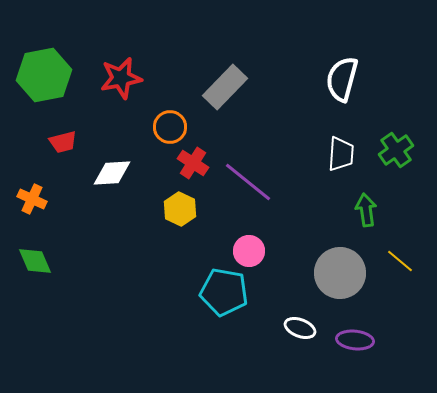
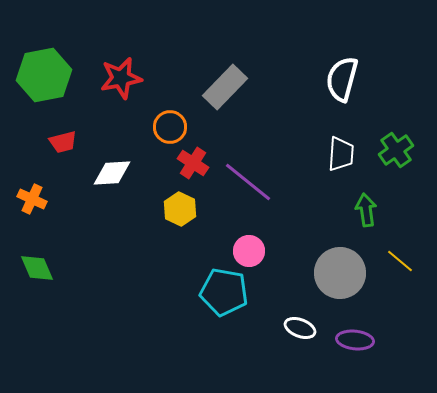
green diamond: moved 2 px right, 7 px down
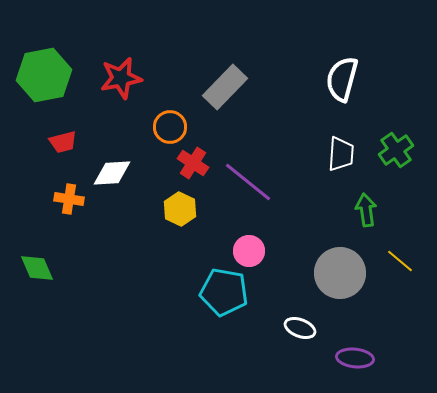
orange cross: moved 37 px right; rotated 16 degrees counterclockwise
purple ellipse: moved 18 px down
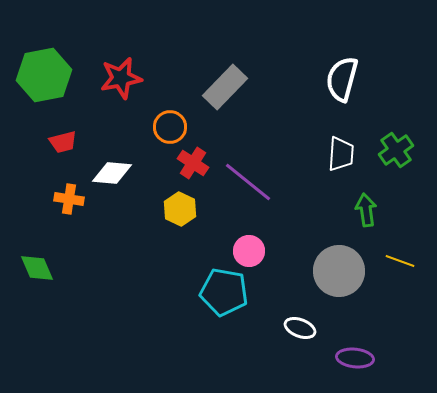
white diamond: rotated 9 degrees clockwise
yellow line: rotated 20 degrees counterclockwise
gray circle: moved 1 px left, 2 px up
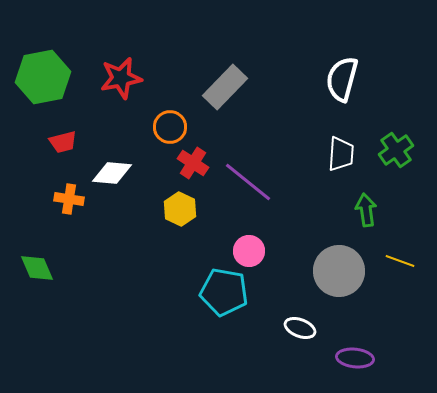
green hexagon: moved 1 px left, 2 px down
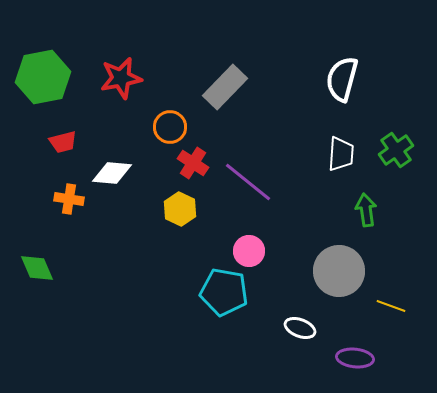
yellow line: moved 9 px left, 45 px down
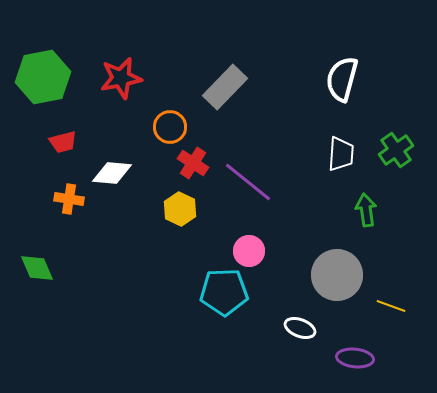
gray circle: moved 2 px left, 4 px down
cyan pentagon: rotated 12 degrees counterclockwise
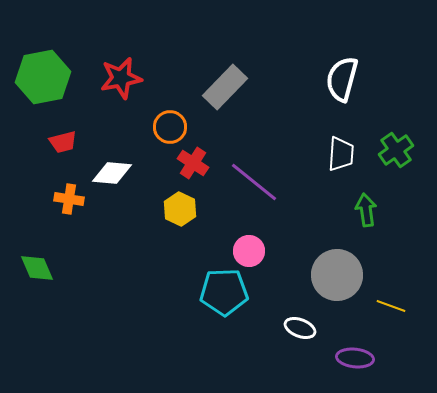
purple line: moved 6 px right
